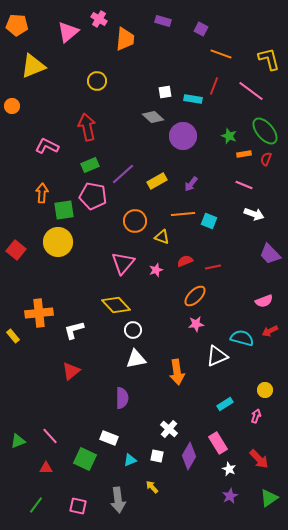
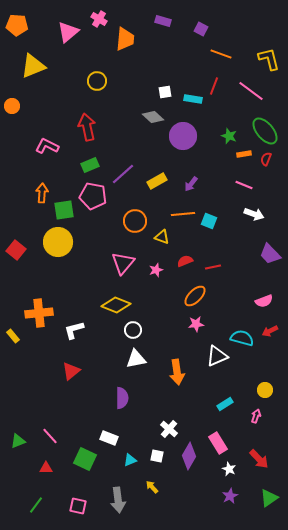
yellow diamond at (116, 305): rotated 24 degrees counterclockwise
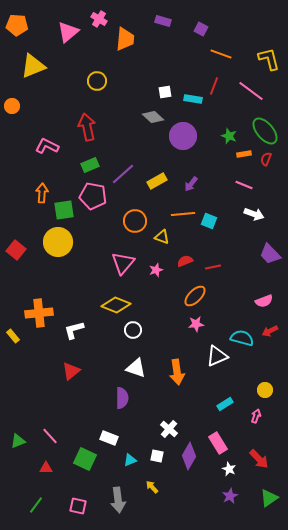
white triangle at (136, 359): moved 9 px down; rotated 30 degrees clockwise
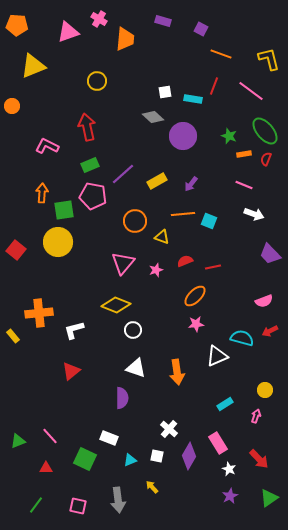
pink triangle at (68, 32): rotated 20 degrees clockwise
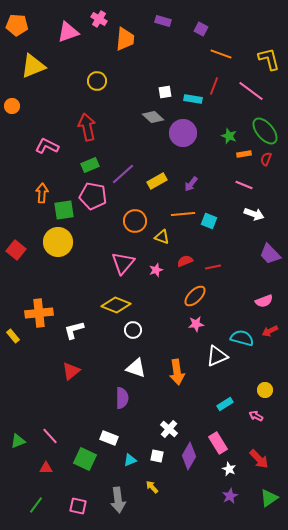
purple circle at (183, 136): moved 3 px up
pink arrow at (256, 416): rotated 80 degrees counterclockwise
